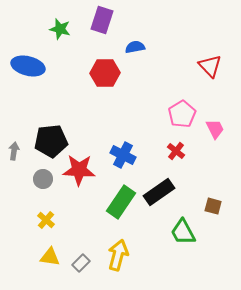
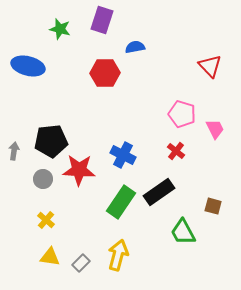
pink pentagon: rotated 24 degrees counterclockwise
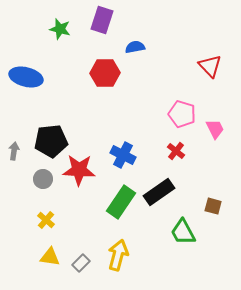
blue ellipse: moved 2 px left, 11 px down
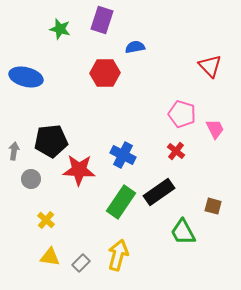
gray circle: moved 12 px left
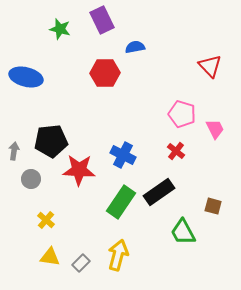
purple rectangle: rotated 44 degrees counterclockwise
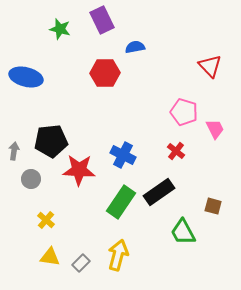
pink pentagon: moved 2 px right, 2 px up
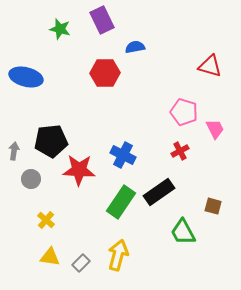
red triangle: rotated 30 degrees counterclockwise
red cross: moved 4 px right; rotated 24 degrees clockwise
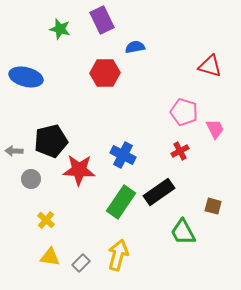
black pentagon: rotated 8 degrees counterclockwise
gray arrow: rotated 96 degrees counterclockwise
